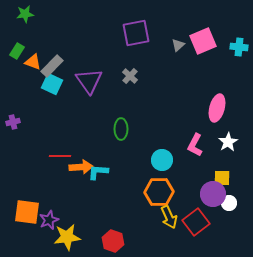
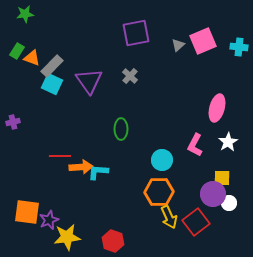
orange triangle: moved 1 px left, 4 px up
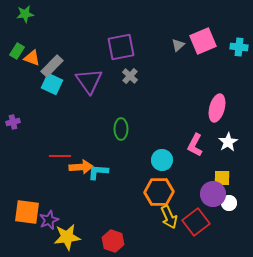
purple square: moved 15 px left, 14 px down
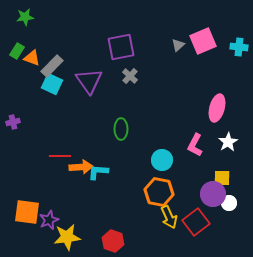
green star: moved 3 px down
orange hexagon: rotated 12 degrees clockwise
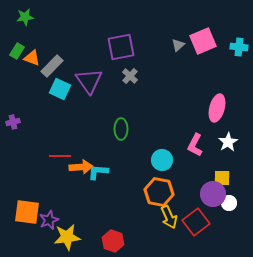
cyan square: moved 8 px right, 5 px down
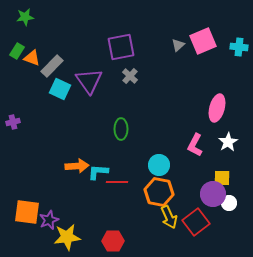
red line: moved 57 px right, 26 px down
cyan circle: moved 3 px left, 5 px down
orange arrow: moved 4 px left, 1 px up
red hexagon: rotated 20 degrees counterclockwise
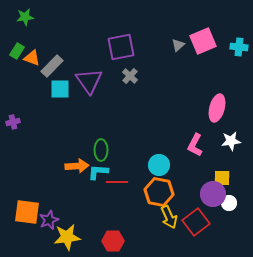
cyan square: rotated 25 degrees counterclockwise
green ellipse: moved 20 px left, 21 px down
white star: moved 3 px right, 1 px up; rotated 24 degrees clockwise
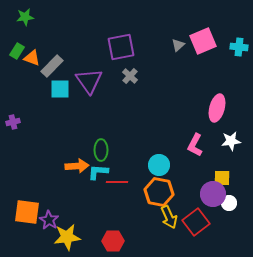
purple star: rotated 18 degrees counterclockwise
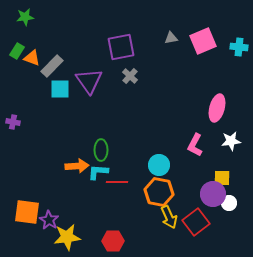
gray triangle: moved 7 px left, 7 px up; rotated 32 degrees clockwise
purple cross: rotated 24 degrees clockwise
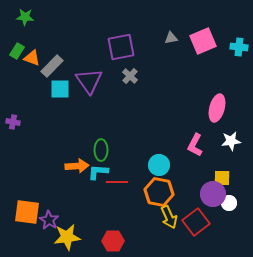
green star: rotated 12 degrees clockwise
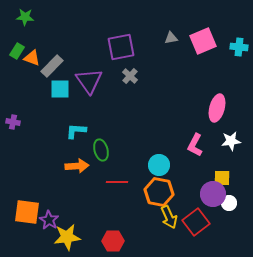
green ellipse: rotated 15 degrees counterclockwise
cyan L-shape: moved 22 px left, 41 px up
